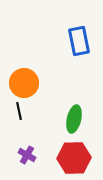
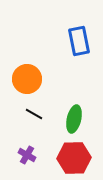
orange circle: moved 3 px right, 4 px up
black line: moved 15 px right, 3 px down; rotated 48 degrees counterclockwise
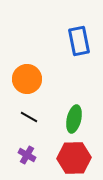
black line: moved 5 px left, 3 px down
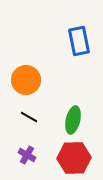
orange circle: moved 1 px left, 1 px down
green ellipse: moved 1 px left, 1 px down
